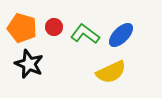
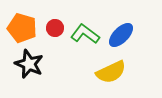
red circle: moved 1 px right, 1 px down
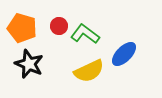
red circle: moved 4 px right, 2 px up
blue ellipse: moved 3 px right, 19 px down
yellow semicircle: moved 22 px left, 1 px up
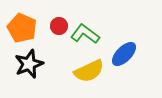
orange pentagon: rotated 8 degrees clockwise
black star: rotated 28 degrees clockwise
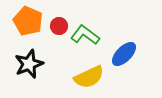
orange pentagon: moved 6 px right, 7 px up
green L-shape: moved 1 px down
yellow semicircle: moved 6 px down
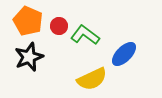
black star: moved 7 px up
yellow semicircle: moved 3 px right, 2 px down
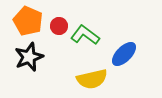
yellow semicircle: rotated 12 degrees clockwise
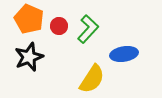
orange pentagon: moved 1 px right, 2 px up
green L-shape: moved 3 px right, 6 px up; rotated 96 degrees clockwise
blue ellipse: rotated 36 degrees clockwise
yellow semicircle: rotated 44 degrees counterclockwise
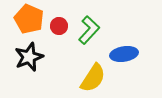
green L-shape: moved 1 px right, 1 px down
yellow semicircle: moved 1 px right, 1 px up
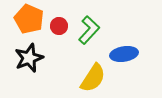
black star: moved 1 px down
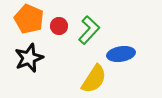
blue ellipse: moved 3 px left
yellow semicircle: moved 1 px right, 1 px down
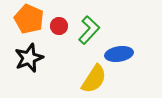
blue ellipse: moved 2 px left
